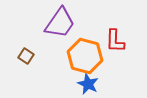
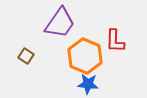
orange hexagon: rotated 8 degrees clockwise
blue star: rotated 20 degrees counterclockwise
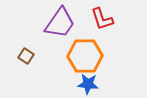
red L-shape: moved 13 px left, 22 px up; rotated 20 degrees counterclockwise
orange hexagon: rotated 24 degrees counterclockwise
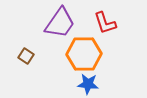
red L-shape: moved 3 px right, 4 px down
orange hexagon: moved 1 px left, 2 px up
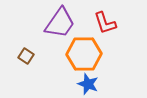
blue star: rotated 15 degrees clockwise
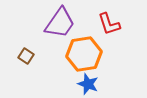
red L-shape: moved 4 px right, 1 px down
orange hexagon: rotated 8 degrees counterclockwise
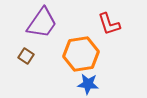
purple trapezoid: moved 18 px left
orange hexagon: moved 3 px left
blue star: rotated 15 degrees counterclockwise
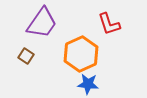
orange hexagon: rotated 16 degrees counterclockwise
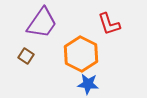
orange hexagon: rotated 8 degrees counterclockwise
